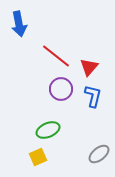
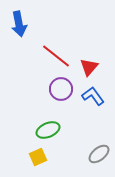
blue L-shape: rotated 50 degrees counterclockwise
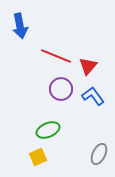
blue arrow: moved 1 px right, 2 px down
red line: rotated 16 degrees counterclockwise
red triangle: moved 1 px left, 1 px up
gray ellipse: rotated 25 degrees counterclockwise
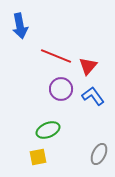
yellow square: rotated 12 degrees clockwise
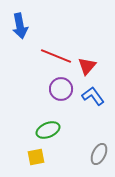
red triangle: moved 1 px left
yellow square: moved 2 px left
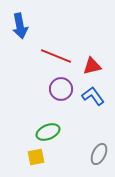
red triangle: moved 5 px right; rotated 36 degrees clockwise
green ellipse: moved 2 px down
